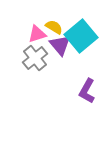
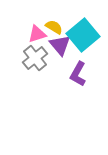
cyan square: moved 2 px right, 1 px up
purple L-shape: moved 9 px left, 17 px up
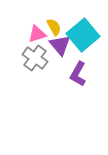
yellow semicircle: rotated 30 degrees clockwise
gray cross: rotated 15 degrees counterclockwise
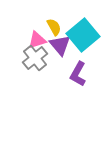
pink triangle: moved 6 px down
gray cross: rotated 15 degrees clockwise
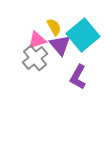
purple L-shape: moved 3 px down
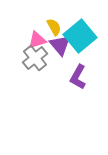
cyan square: moved 3 px left, 1 px down
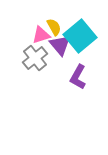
pink triangle: moved 4 px right, 5 px up
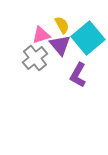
yellow semicircle: moved 8 px right, 2 px up
cyan square: moved 8 px right, 2 px down
purple L-shape: moved 2 px up
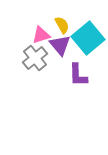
purple L-shape: rotated 30 degrees counterclockwise
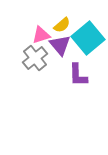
yellow semicircle: rotated 78 degrees clockwise
